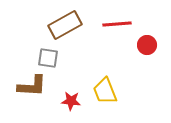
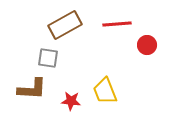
brown L-shape: moved 3 px down
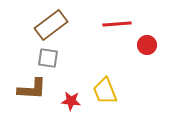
brown rectangle: moved 14 px left; rotated 8 degrees counterclockwise
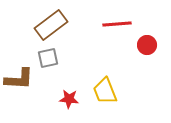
gray square: rotated 20 degrees counterclockwise
brown L-shape: moved 13 px left, 10 px up
red star: moved 2 px left, 2 px up
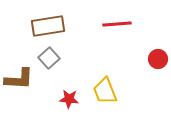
brown rectangle: moved 3 px left, 1 px down; rotated 28 degrees clockwise
red circle: moved 11 px right, 14 px down
gray square: moved 1 px right; rotated 30 degrees counterclockwise
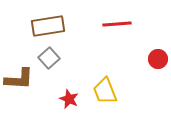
red star: rotated 18 degrees clockwise
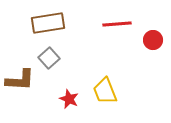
brown rectangle: moved 3 px up
red circle: moved 5 px left, 19 px up
brown L-shape: moved 1 px right, 1 px down
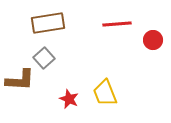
gray square: moved 5 px left
yellow trapezoid: moved 2 px down
